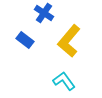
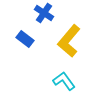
blue rectangle: moved 1 px up
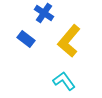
blue rectangle: moved 1 px right
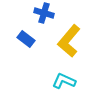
blue cross: rotated 18 degrees counterclockwise
cyan L-shape: rotated 30 degrees counterclockwise
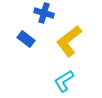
yellow L-shape: rotated 12 degrees clockwise
cyan L-shape: rotated 55 degrees counterclockwise
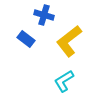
blue cross: moved 2 px down
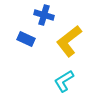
blue rectangle: rotated 12 degrees counterclockwise
